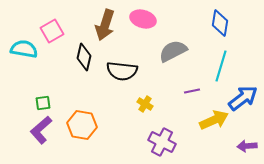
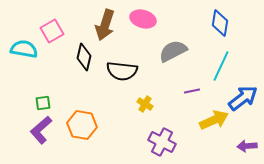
cyan line: rotated 8 degrees clockwise
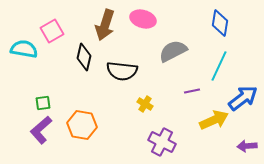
cyan line: moved 2 px left
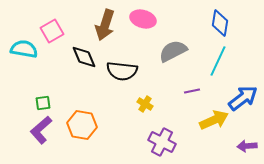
black diamond: rotated 36 degrees counterclockwise
cyan line: moved 1 px left, 5 px up
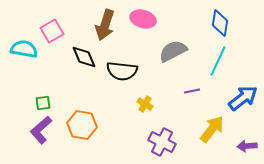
yellow arrow: moved 2 px left, 9 px down; rotated 28 degrees counterclockwise
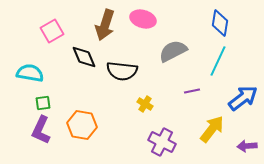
cyan semicircle: moved 6 px right, 24 px down
purple L-shape: rotated 24 degrees counterclockwise
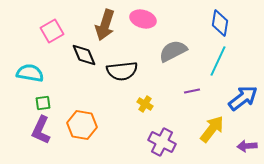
black diamond: moved 2 px up
black semicircle: rotated 12 degrees counterclockwise
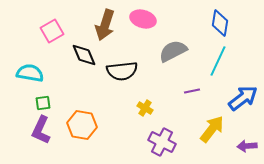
yellow cross: moved 4 px down
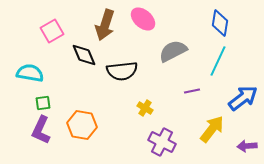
pink ellipse: rotated 25 degrees clockwise
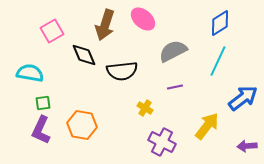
blue diamond: rotated 48 degrees clockwise
purple line: moved 17 px left, 4 px up
yellow arrow: moved 5 px left, 3 px up
